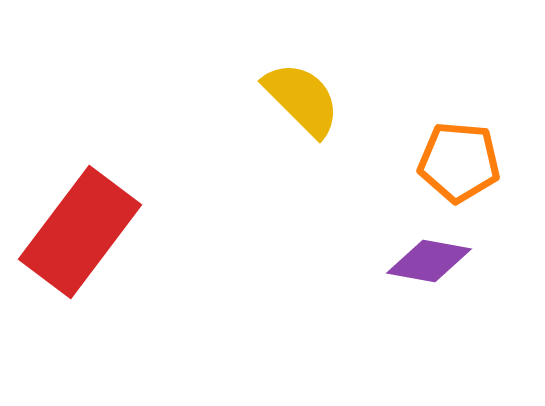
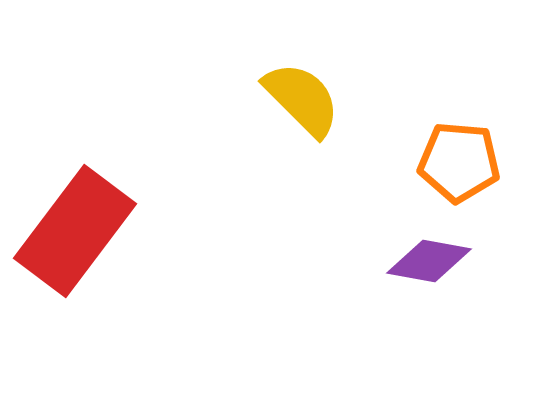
red rectangle: moved 5 px left, 1 px up
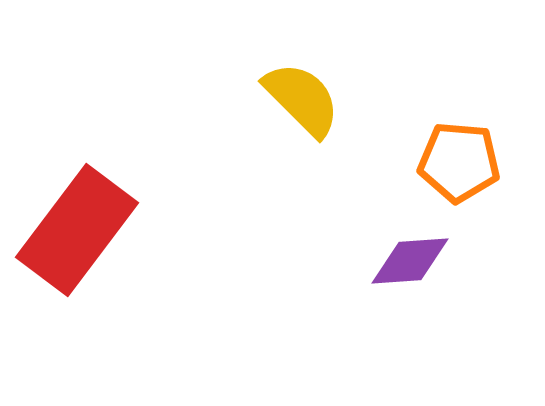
red rectangle: moved 2 px right, 1 px up
purple diamond: moved 19 px left; rotated 14 degrees counterclockwise
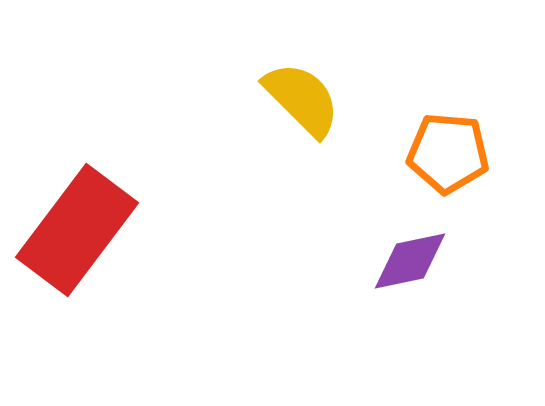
orange pentagon: moved 11 px left, 9 px up
purple diamond: rotated 8 degrees counterclockwise
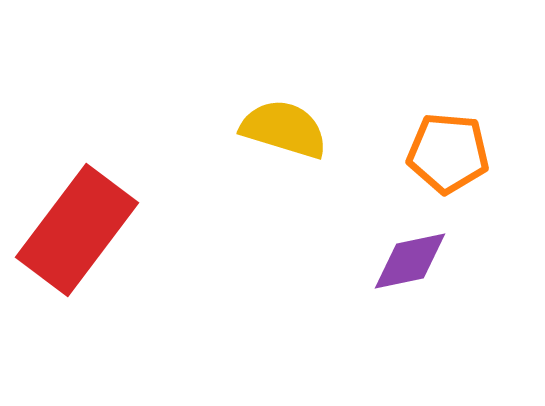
yellow semicircle: moved 18 px left, 30 px down; rotated 28 degrees counterclockwise
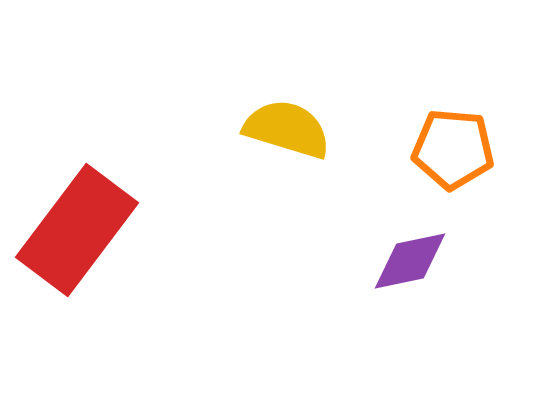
yellow semicircle: moved 3 px right
orange pentagon: moved 5 px right, 4 px up
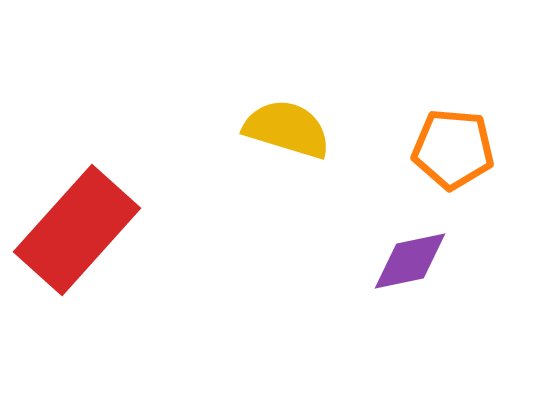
red rectangle: rotated 5 degrees clockwise
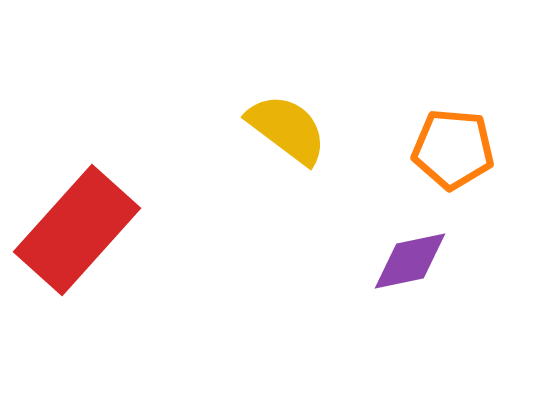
yellow semicircle: rotated 20 degrees clockwise
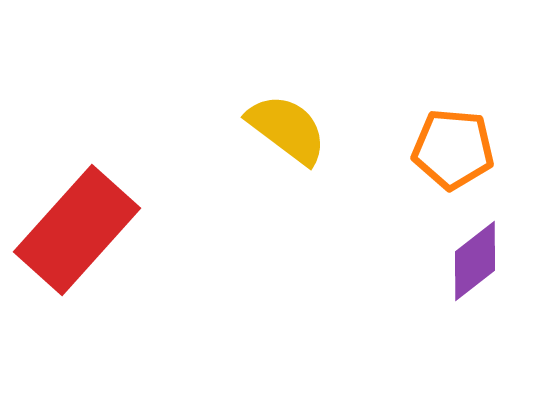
purple diamond: moved 65 px right; rotated 26 degrees counterclockwise
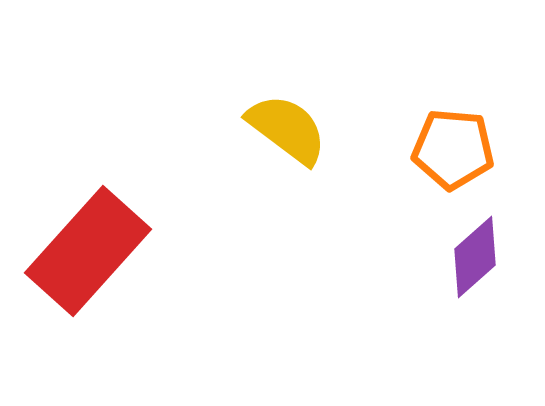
red rectangle: moved 11 px right, 21 px down
purple diamond: moved 4 px up; rotated 4 degrees counterclockwise
